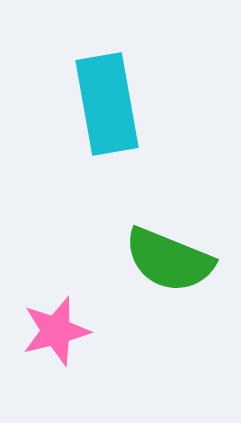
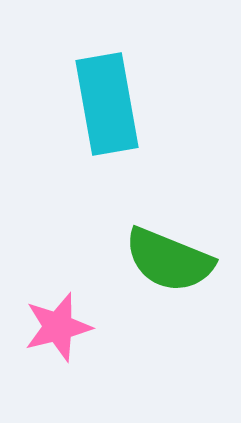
pink star: moved 2 px right, 4 px up
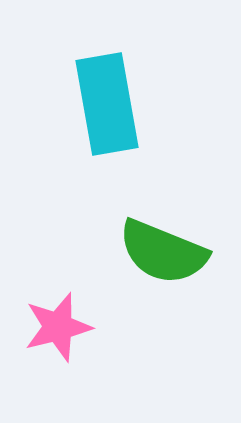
green semicircle: moved 6 px left, 8 px up
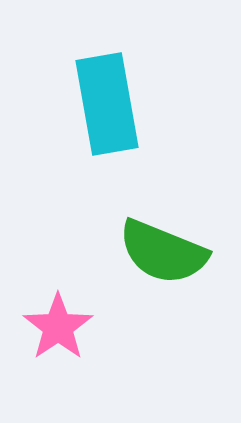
pink star: rotated 20 degrees counterclockwise
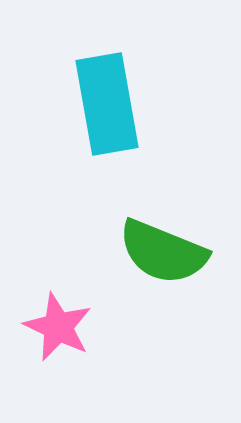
pink star: rotated 12 degrees counterclockwise
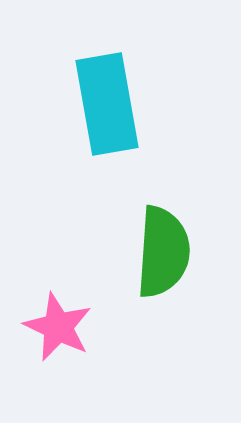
green semicircle: rotated 108 degrees counterclockwise
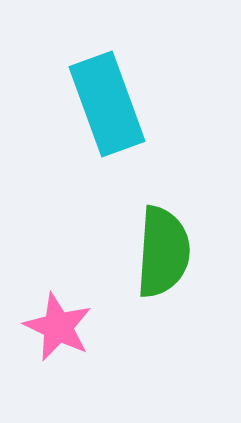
cyan rectangle: rotated 10 degrees counterclockwise
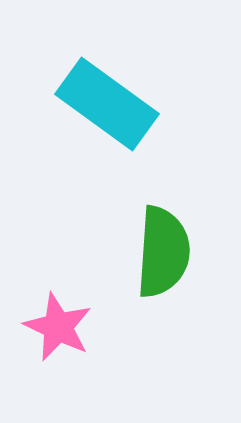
cyan rectangle: rotated 34 degrees counterclockwise
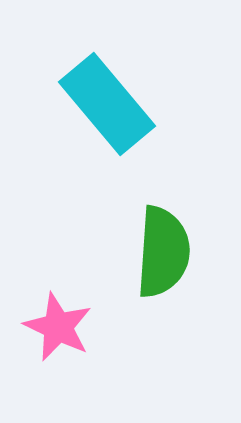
cyan rectangle: rotated 14 degrees clockwise
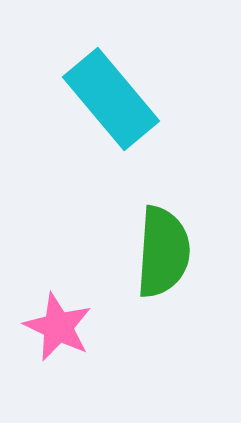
cyan rectangle: moved 4 px right, 5 px up
